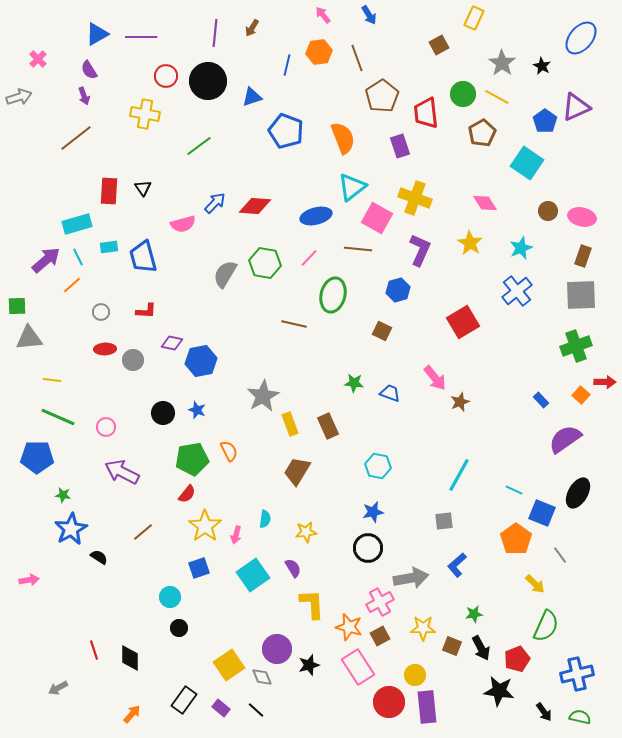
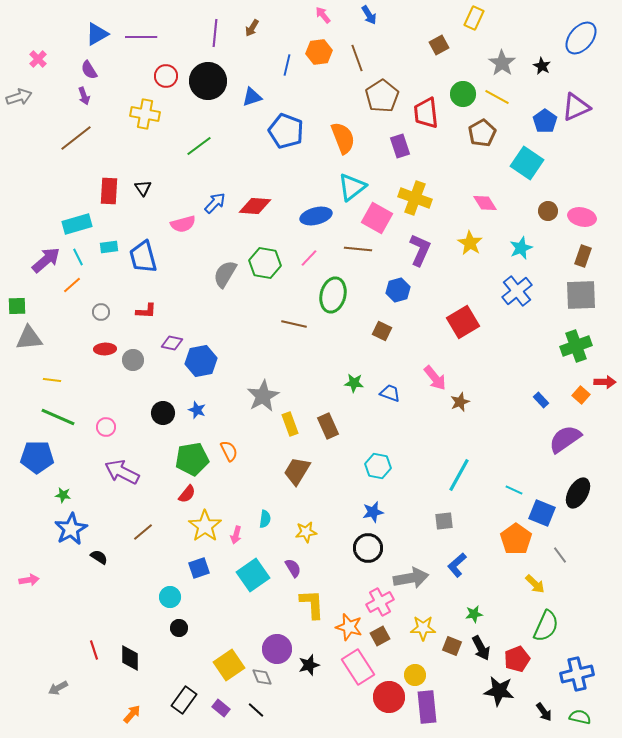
red circle at (389, 702): moved 5 px up
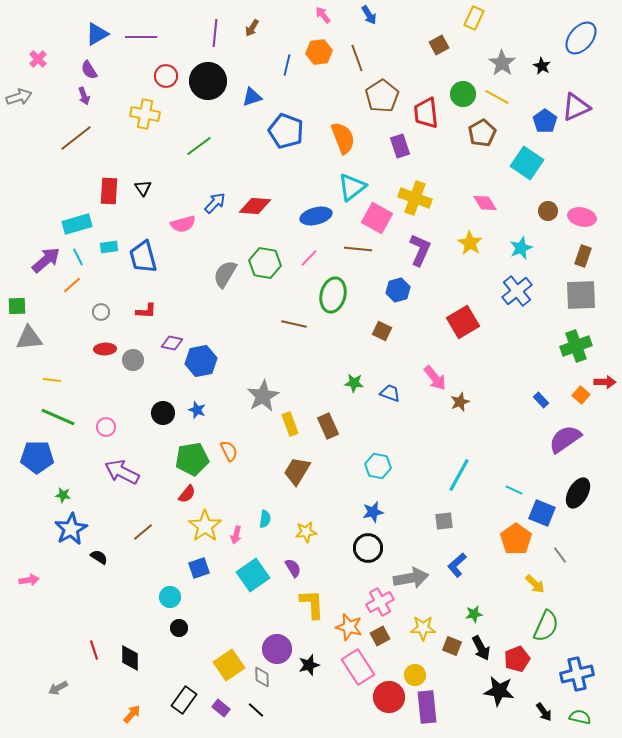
gray diamond at (262, 677): rotated 20 degrees clockwise
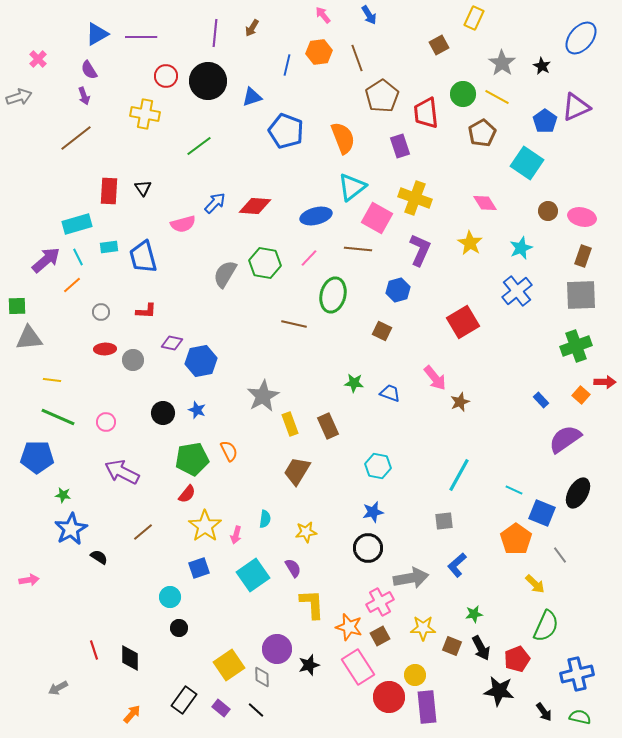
pink circle at (106, 427): moved 5 px up
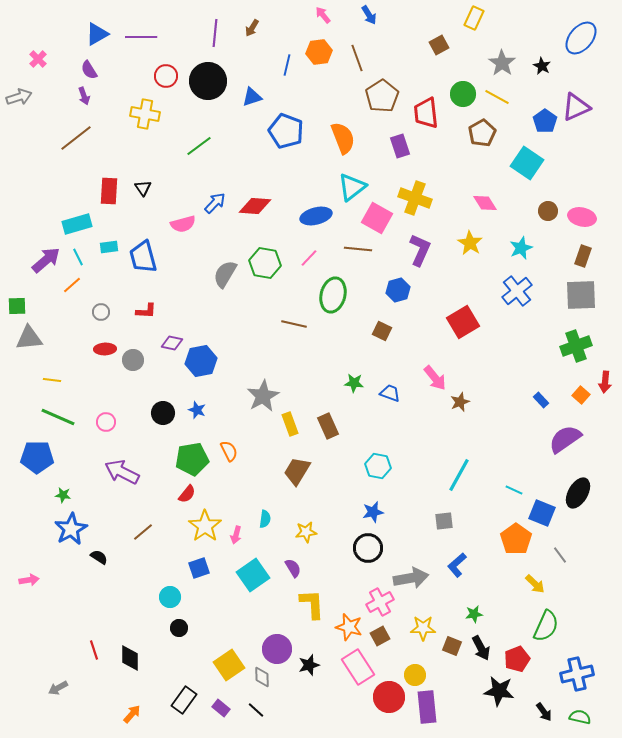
red arrow at (605, 382): rotated 95 degrees clockwise
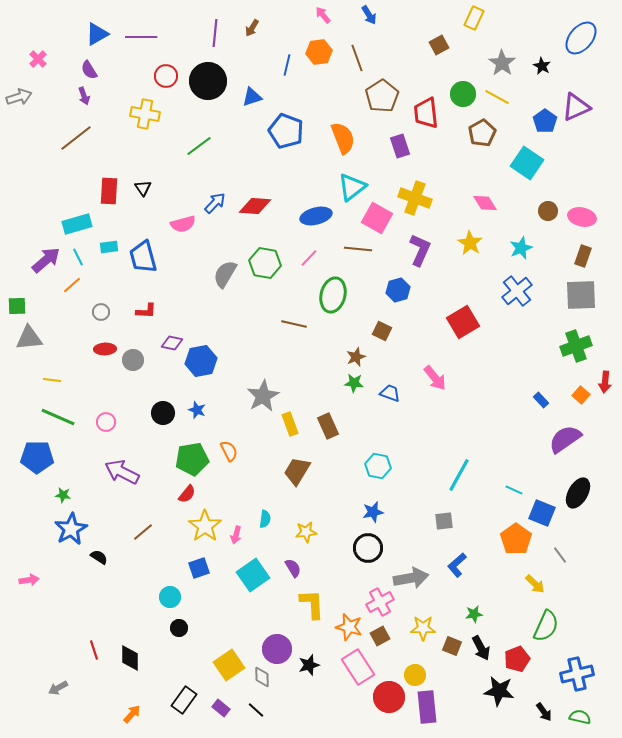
brown star at (460, 402): moved 104 px left, 45 px up
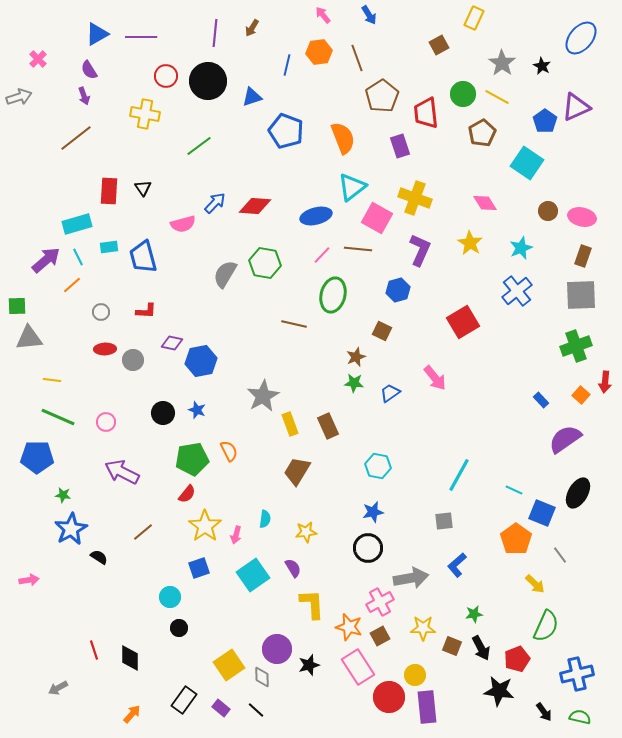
pink line at (309, 258): moved 13 px right, 3 px up
blue trapezoid at (390, 393): rotated 55 degrees counterclockwise
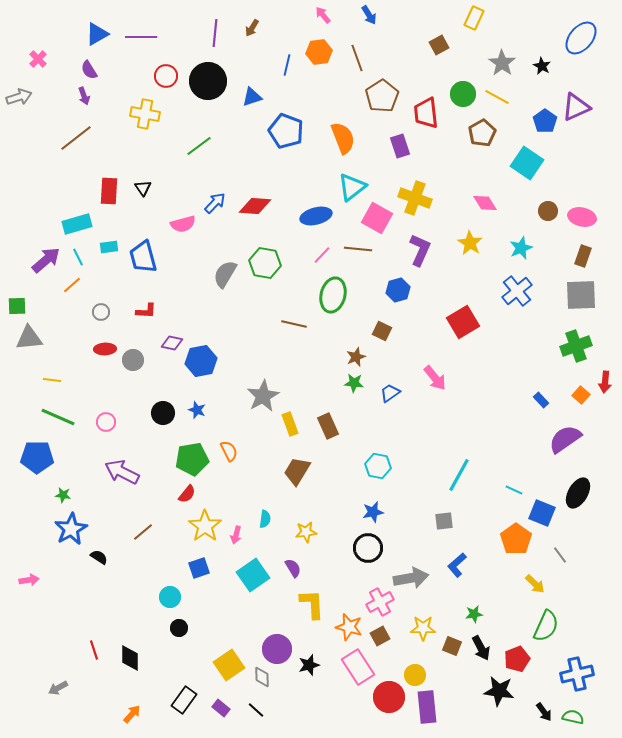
green semicircle at (580, 717): moved 7 px left
